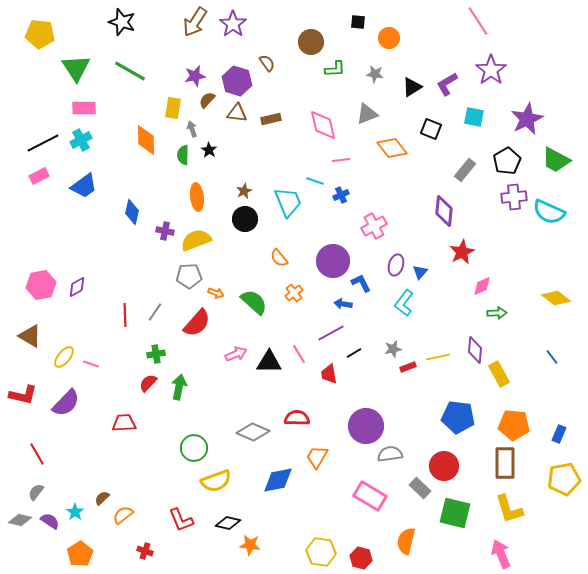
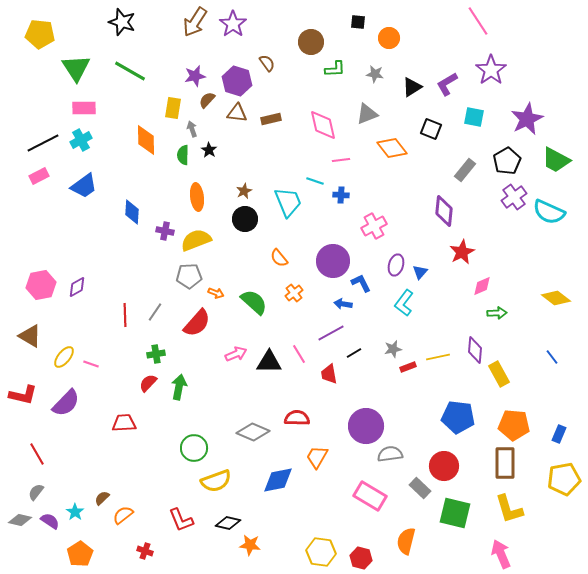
blue cross at (341, 195): rotated 28 degrees clockwise
purple cross at (514, 197): rotated 30 degrees counterclockwise
blue diamond at (132, 212): rotated 10 degrees counterclockwise
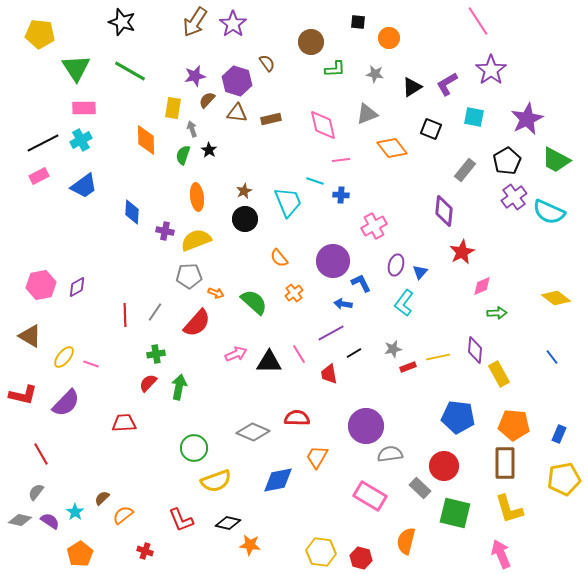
green semicircle at (183, 155): rotated 18 degrees clockwise
red line at (37, 454): moved 4 px right
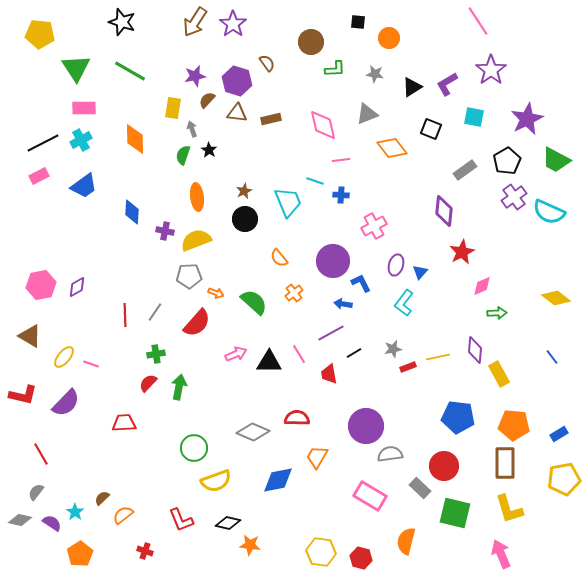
orange diamond at (146, 140): moved 11 px left, 1 px up
gray rectangle at (465, 170): rotated 15 degrees clockwise
blue rectangle at (559, 434): rotated 36 degrees clockwise
purple semicircle at (50, 521): moved 2 px right, 2 px down
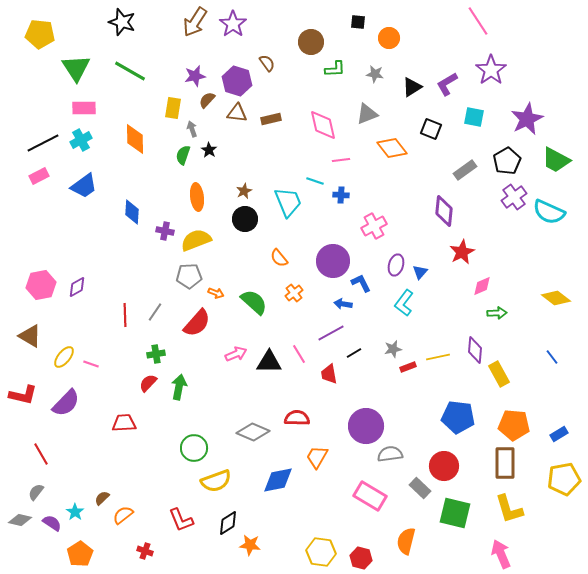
black diamond at (228, 523): rotated 45 degrees counterclockwise
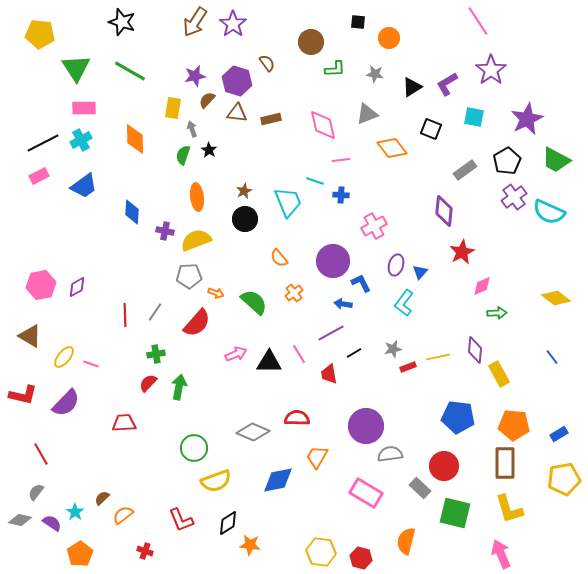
pink rectangle at (370, 496): moved 4 px left, 3 px up
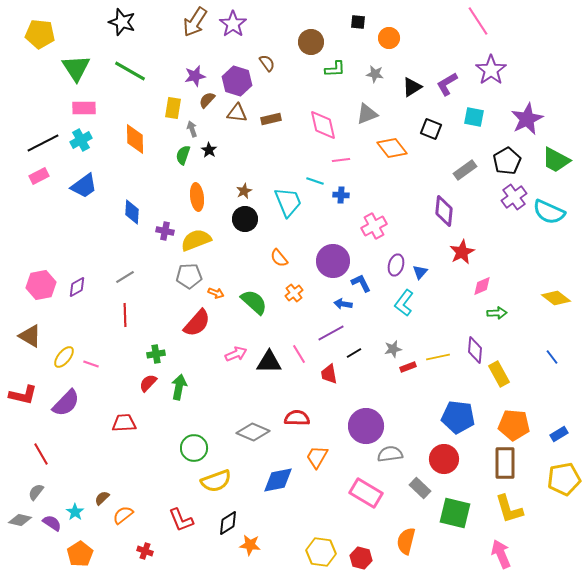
gray line at (155, 312): moved 30 px left, 35 px up; rotated 24 degrees clockwise
red circle at (444, 466): moved 7 px up
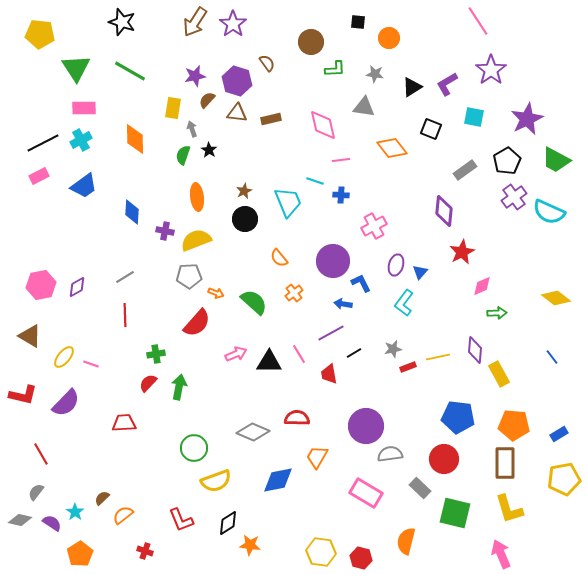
gray triangle at (367, 114): moved 3 px left, 7 px up; rotated 30 degrees clockwise
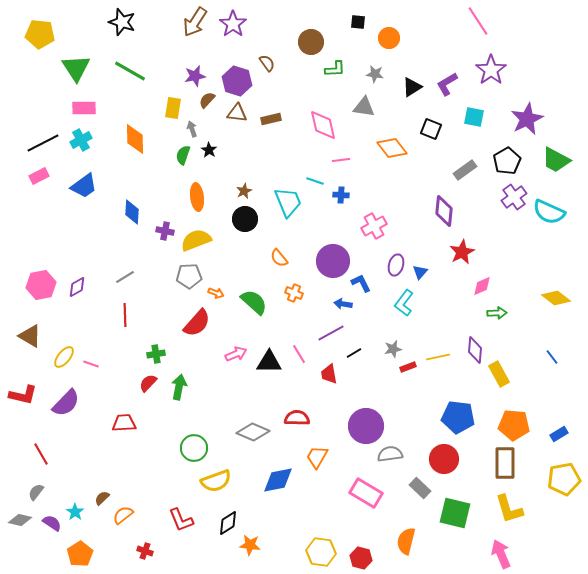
orange cross at (294, 293): rotated 30 degrees counterclockwise
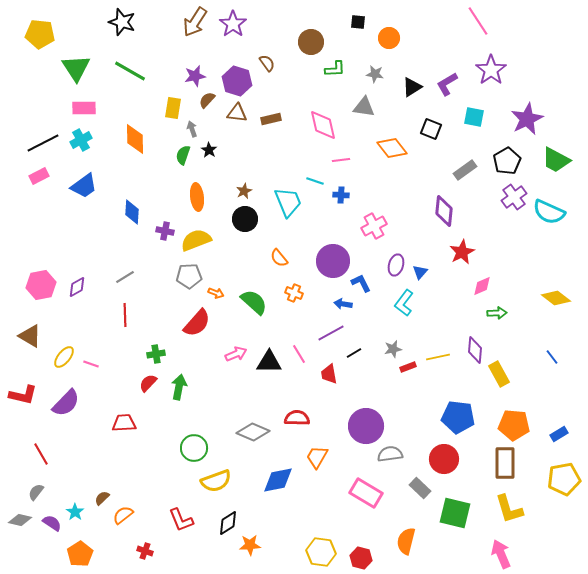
orange star at (250, 545): rotated 10 degrees counterclockwise
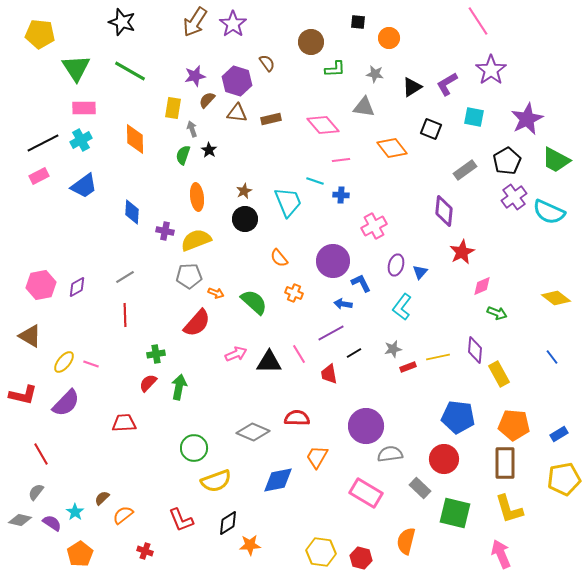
pink diamond at (323, 125): rotated 28 degrees counterclockwise
cyan L-shape at (404, 303): moved 2 px left, 4 px down
green arrow at (497, 313): rotated 24 degrees clockwise
yellow ellipse at (64, 357): moved 5 px down
